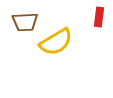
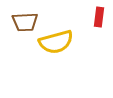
yellow semicircle: rotated 16 degrees clockwise
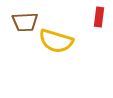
yellow semicircle: moved 1 px up; rotated 32 degrees clockwise
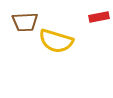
red rectangle: rotated 72 degrees clockwise
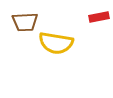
yellow semicircle: moved 2 px down; rotated 8 degrees counterclockwise
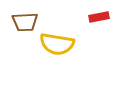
yellow semicircle: moved 1 px right, 1 px down
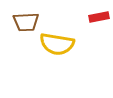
brown trapezoid: moved 1 px right
